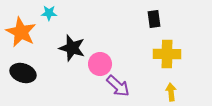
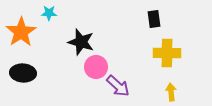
orange star: rotated 12 degrees clockwise
black star: moved 9 px right, 6 px up
yellow cross: moved 1 px up
pink circle: moved 4 px left, 3 px down
black ellipse: rotated 15 degrees counterclockwise
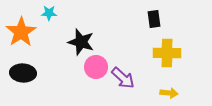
purple arrow: moved 5 px right, 8 px up
yellow arrow: moved 2 px left, 1 px down; rotated 102 degrees clockwise
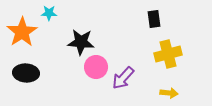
orange star: moved 1 px right
black star: rotated 12 degrees counterclockwise
yellow cross: moved 1 px right, 1 px down; rotated 16 degrees counterclockwise
black ellipse: moved 3 px right
purple arrow: rotated 90 degrees clockwise
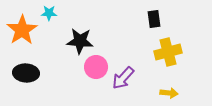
orange star: moved 2 px up
black star: moved 1 px left, 1 px up
yellow cross: moved 2 px up
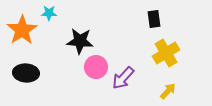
yellow cross: moved 2 px left, 1 px down; rotated 16 degrees counterclockwise
yellow arrow: moved 1 px left, 2 px up; rotated 54 degrees counterclockwise
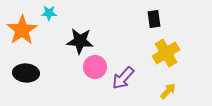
pink circle: moved 1 px left
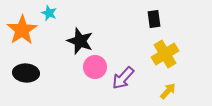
cyan star: rotated 21 degrees clockwise
black star: rotated 16 degrees clockwise
yellow cross: moved 1 px left, 1 px down
